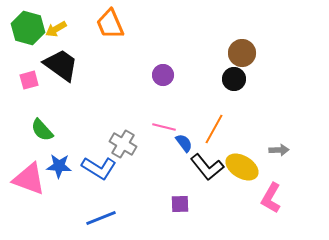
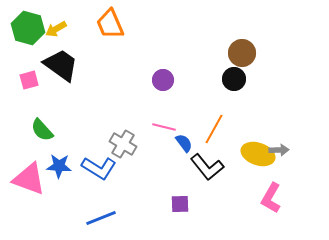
purple circle: moved 5 px down
yellow ellipse: moved 16 px right, 13 px up; rotated 12 degrees counterclockwise
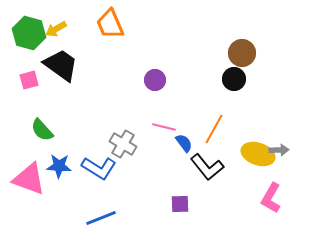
green hexagon: moved 1 px right, 5 px down
purple circle: moved 8 px left
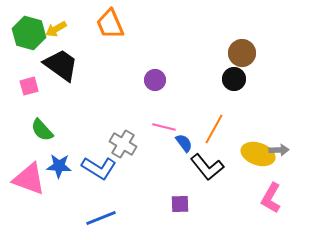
pink square: moved 6 px down
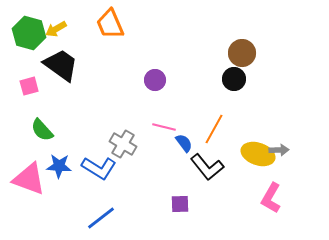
blue line: rotated 16 degrees counterclockwise
